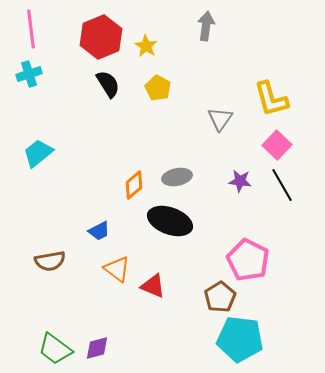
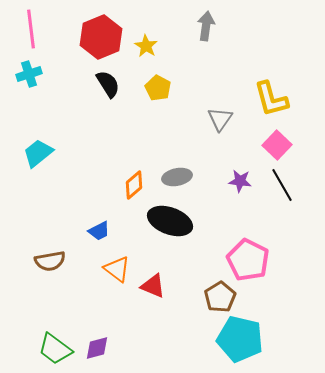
cyan pentagon: rotated 6 degrees clockwise
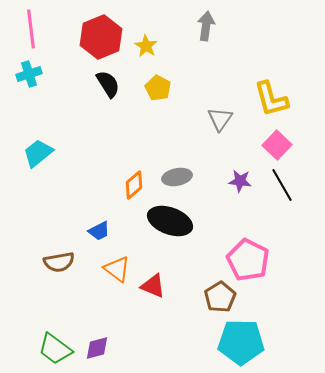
brown semicircle: moved 9 px right, 1 px down
cyan pentagon: moved 1 px right, 3 px down; rotated 12 degrees counterclockwise
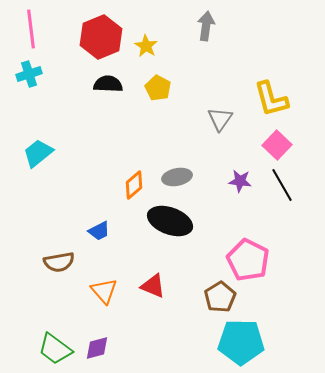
black semicircle: rotated 56 degrees counterclockwise
orange triangle: moved 13 px left, 22 px down; rotated 12 degrees clockwise
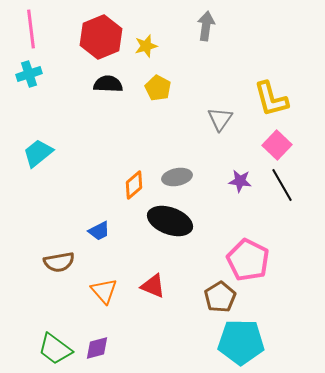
yellow star: rotated 25 degrees clockwise
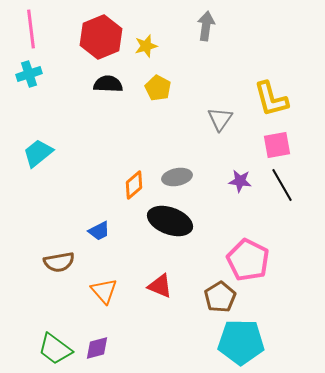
pink square: rotated 36 degrees clockwise
red triangle: moved 7 px right
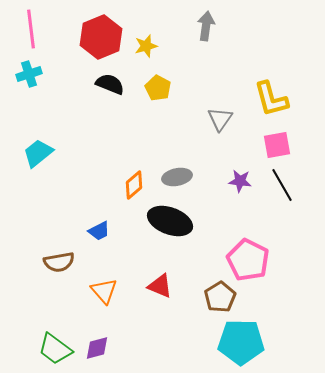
black semicircle: moved 2 px right; rotated 20 degrees clockwise
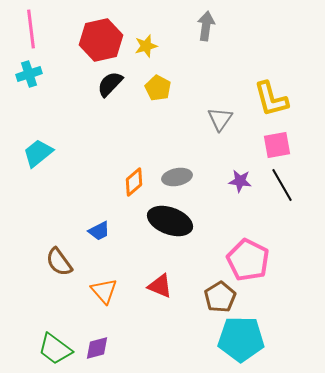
red hexagon: moved 3 px down; rotated 9 degrees clockwise
black semicircle: rotated 68 degrees counterclockwise
orange diamond: moved 3 px up
brown semicircle: rotated 64 degrees clockwise
cyan pentagon: moved 3 px up
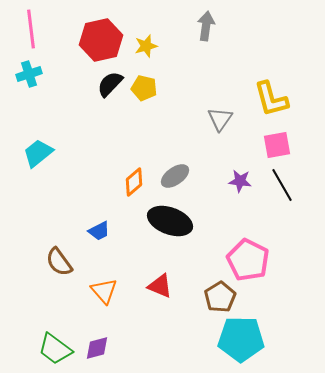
yellow pentagon: moved 14 px left; rotated 15 degrees counterclockwise
gray ellipse: moved 2 px left, 1 px up; rotated 24 degrees counterclockwise
